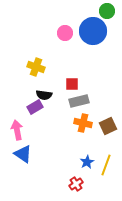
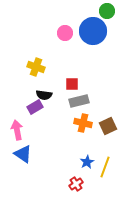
yellow line: moved 1 px left, 2 px down
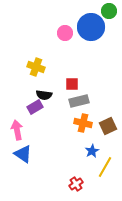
green circle: moved 2 px right
blue circle: moved 2 px left, 4 px up
blue star: moved 5 px right, 11 px up
yellow line: rotated 10 degrees clockwise
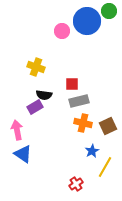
blue circle: moved 4 px left, 6 px up
pink circle: moved 3 px left, 2 px up
